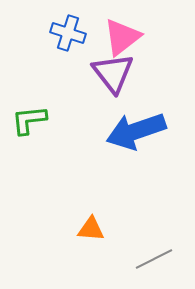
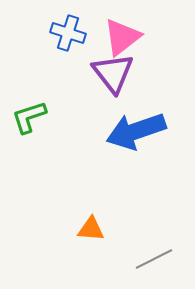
green L-shape: moved 3 px up; rotated 12 degrees counterclockwise
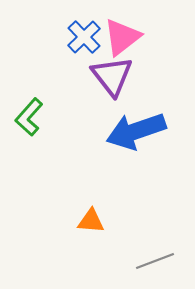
blue cross: moved 16 px right, 4 px down; rotated 28 degrees clockwise
purple triangle: moved 1 px left, 3 px down
green L-shape: rotated 30 degrees counterclockwise
orange triangle: moved 8 px up
gray line: moved 1 px right, 2 px down; rotated 6 degrees clockwise
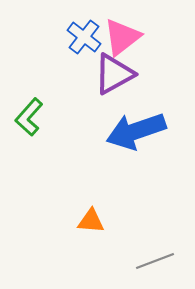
blue cross: rotated 8 degrees counterclockwise
purple triangle: moved 2 px right, 2 px up; rotated 39 degrees clockwise
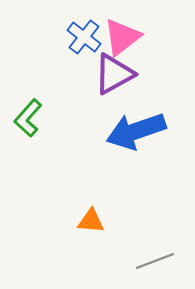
green L-shape: moved 1 px left, 1 px down
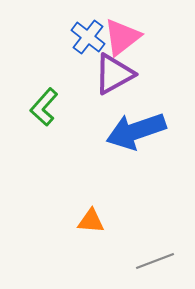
blue cross: moved 4 px right
green L-shape: moved 16 px right, 11 px up
